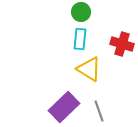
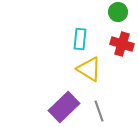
green circle: moved 37 px right
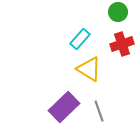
cyan rectangle: rotated 35 degrees clockwise
red cross: rotated 35 degrees counterclockwise
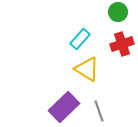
yellow triangle: moved 2 px left
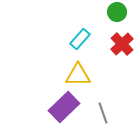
green circle: moved 1 px left
red cross: rotated 25 degrees counterclockwise
yellow triangle: moved 9 px left, 6 px down; rotated 32 degrees counterclockwise
gray line: moved 4 px right, 2 px down
